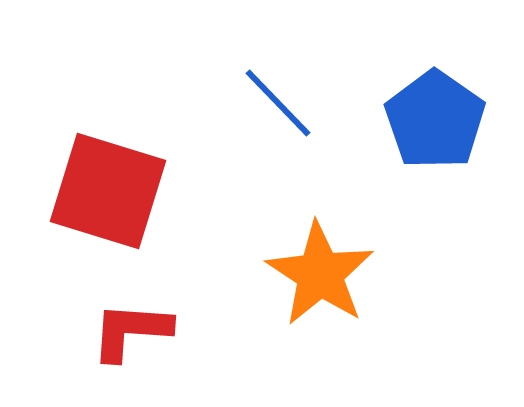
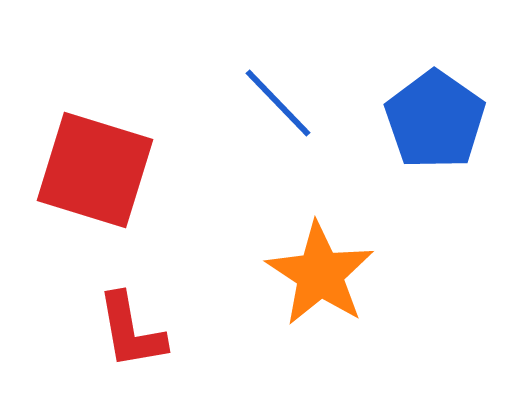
red square: moved 13 px left, 21 px up
red L-shape: rotated 104 degrees counterclockwise
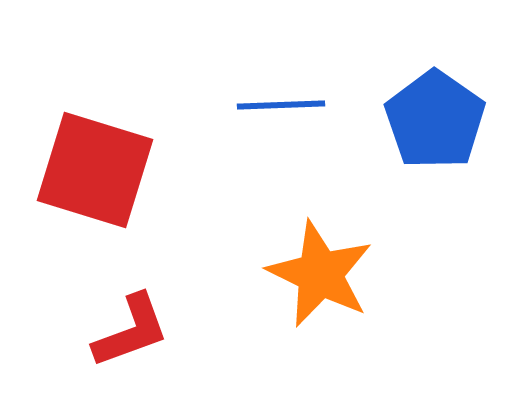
blue line: moved 3 px right, 2 px down; rotated 48 degrees counterclockwise
orange star: rotated 7 degrees counterclockwise
red L-shape: rotated 100 degrees counterclockwise
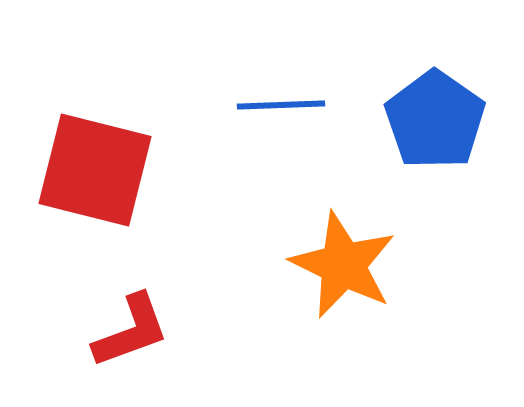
red square: rotated 3 degrees counterclockwise
orange star: moved 23 px right, 9 px up
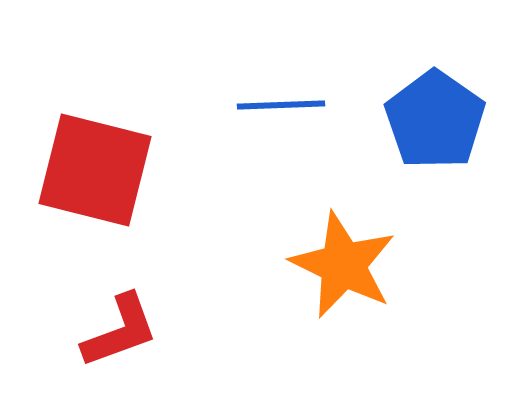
red L-shape: moved 11 px left
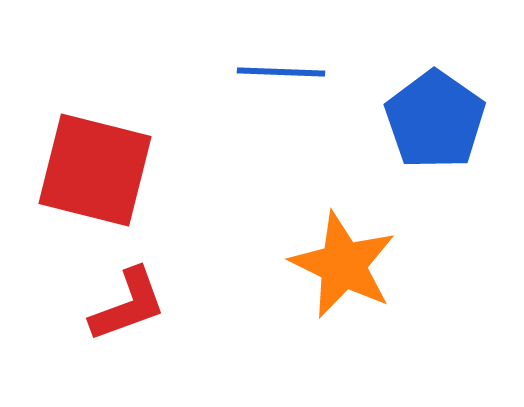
blue line: moved 33 px up; rotated 4 degrees clockwise
red L-shape: moved 8 px right, 26 px up
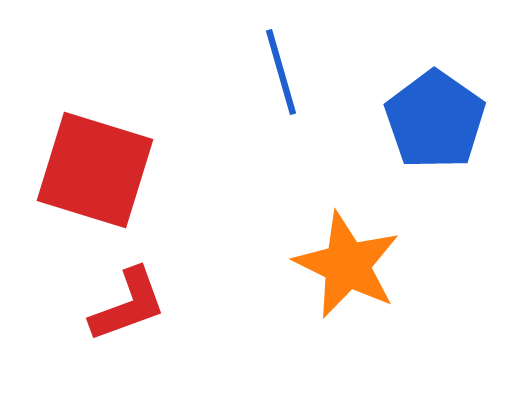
blue line: rotated 72 degrees clockwise
red square: rotated 3 degrees clockwise
orange star: moved 4 px right
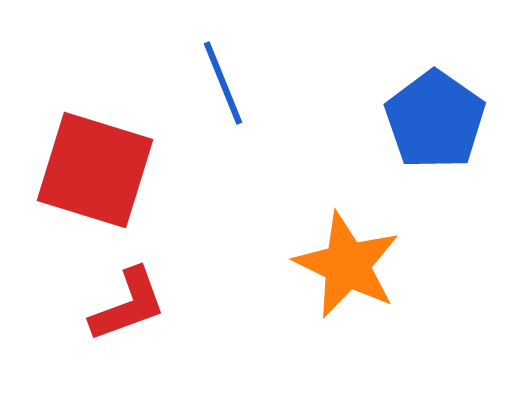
blue line: moved 58 px left, 11 px down; rotated 6 degrees counterclockwise
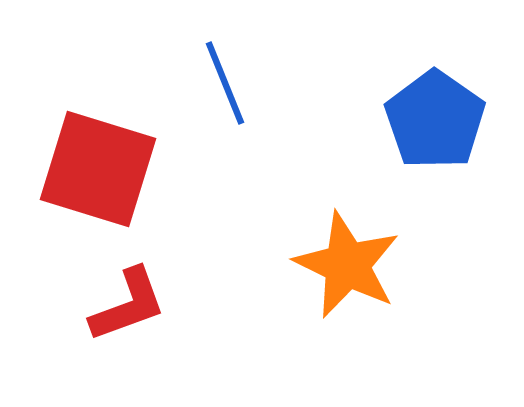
blue line: moved 2 px right
red square: moved 3 px right, 1 px up
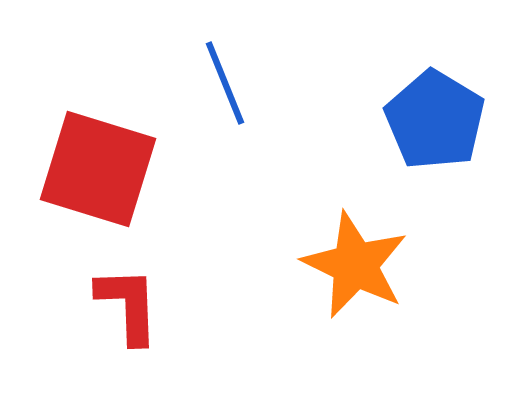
blue pentagon: rotated 4 degrees counterclockwise
orange star: moved 8 px right
red L-shape: rotated 72 degrees counterclockwise
